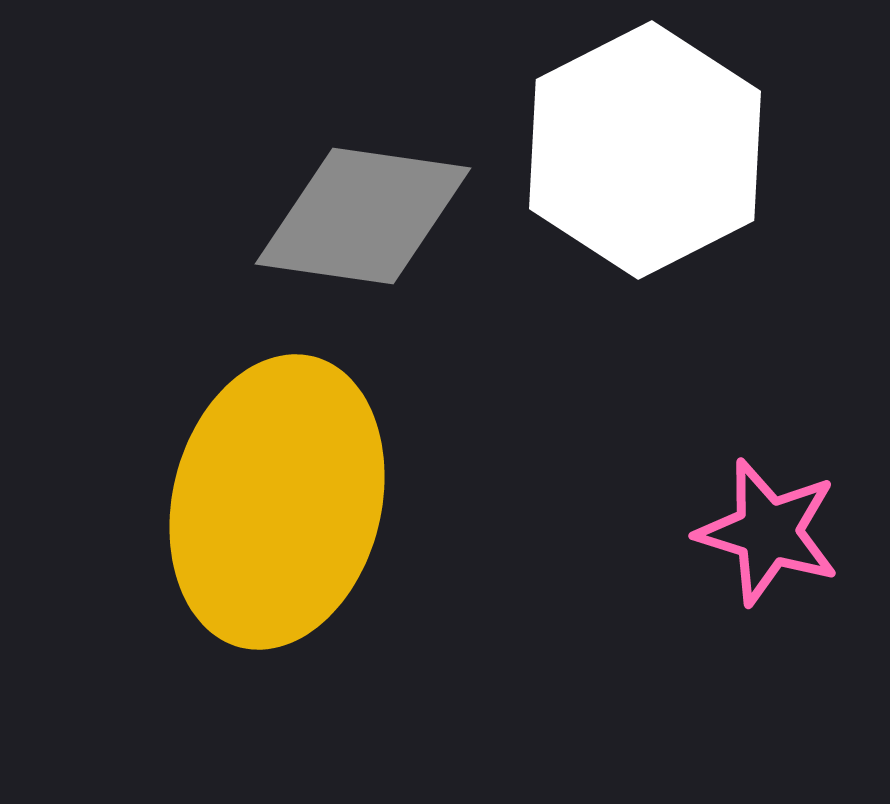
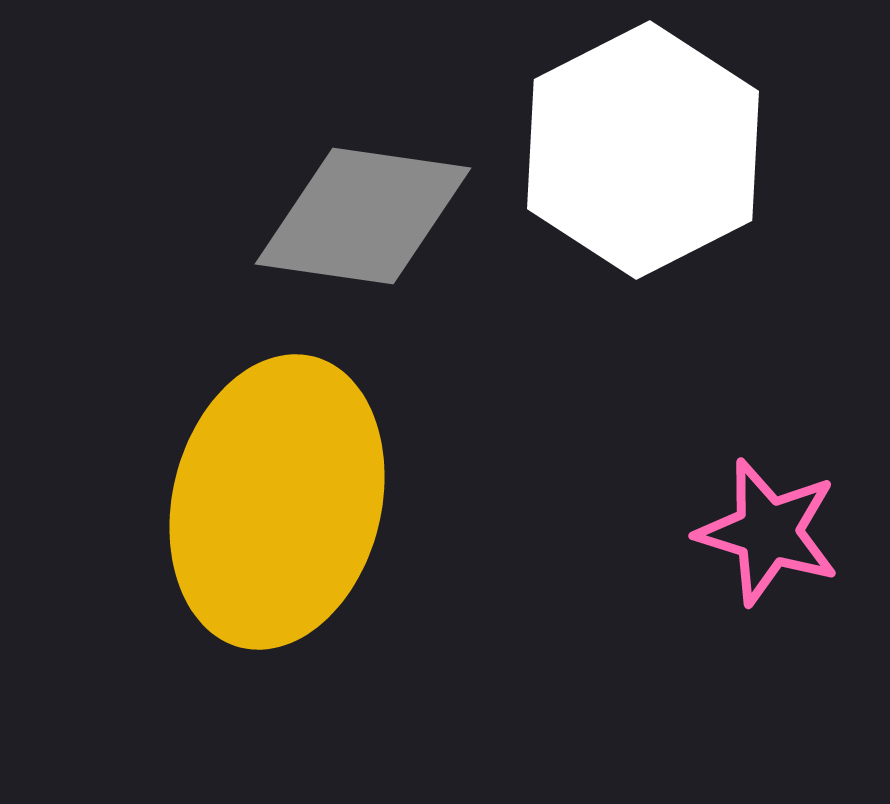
white hexagon: moved 2 px left
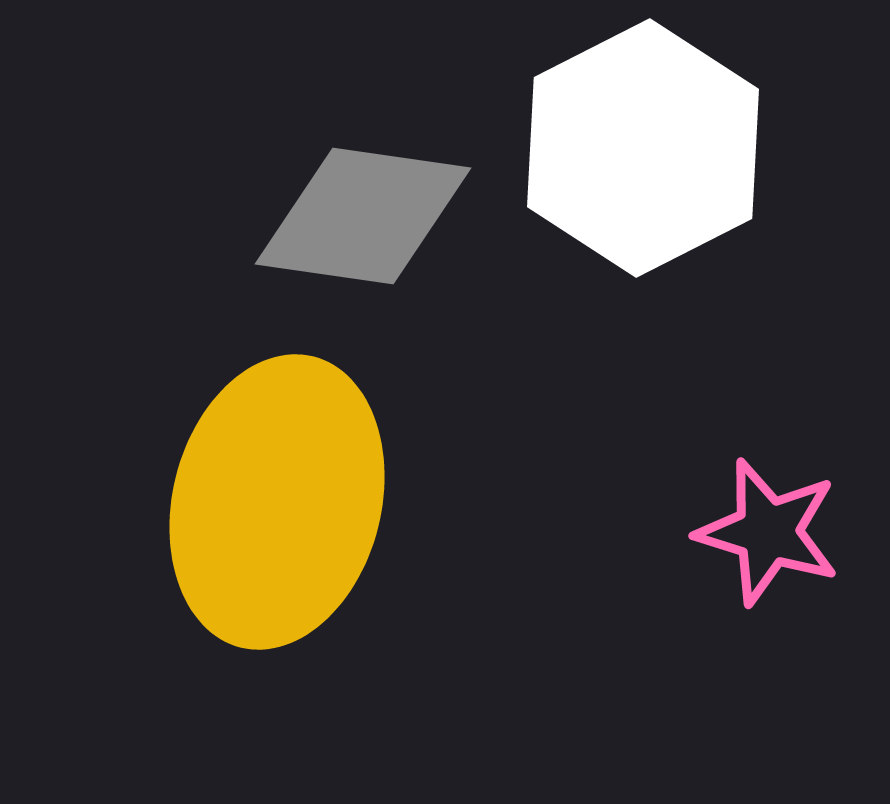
white hexagon: moved 2 px up
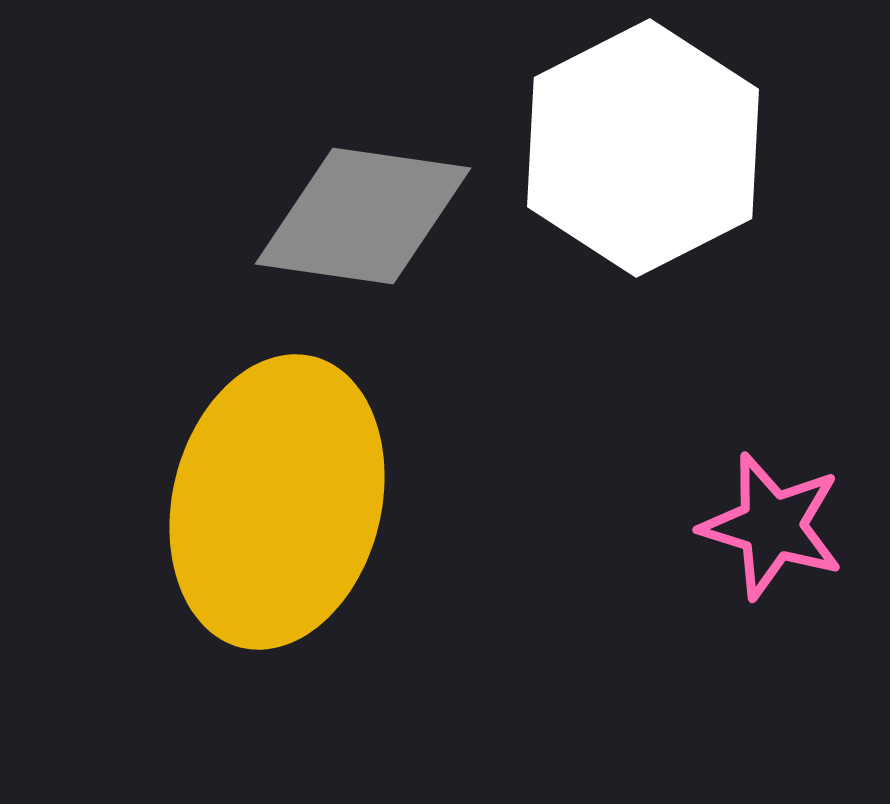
pink star: moved 4 px right, 6 px up
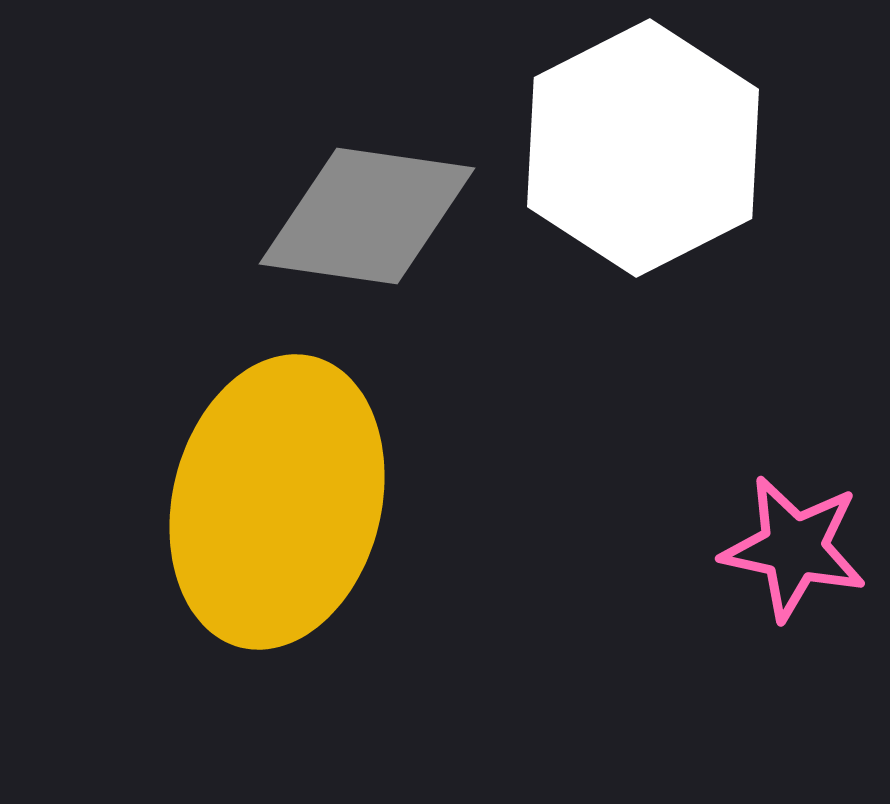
gray diamond: moved 4 px right
pink star: moved 22 px right, 22 px down; rotated 5 degrees counterclockwise
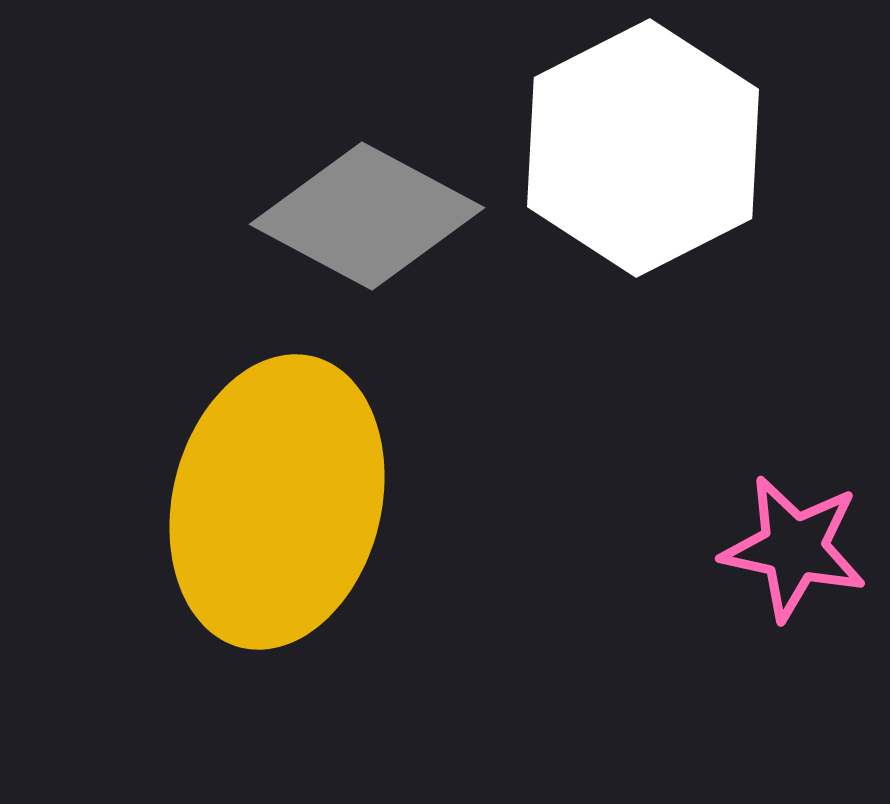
gray diamond: rotated 20 degrees clockwise
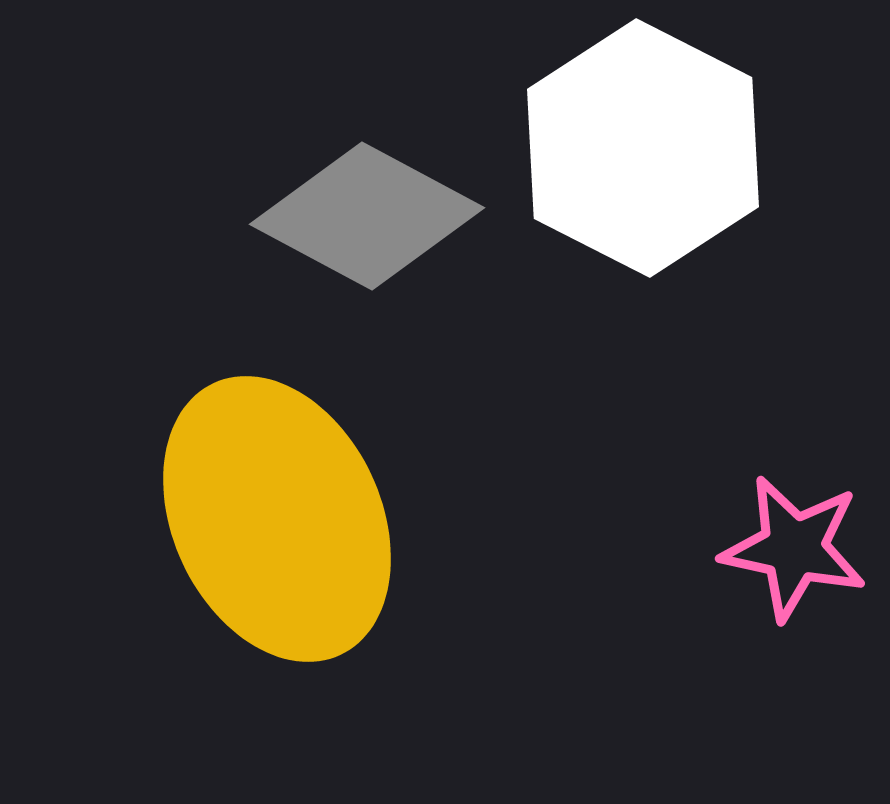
white hexagon: rotated 6 degrees counterclockwise
yellow ellipse: moved 17 px down; rotated 39 degrees counterclockwise
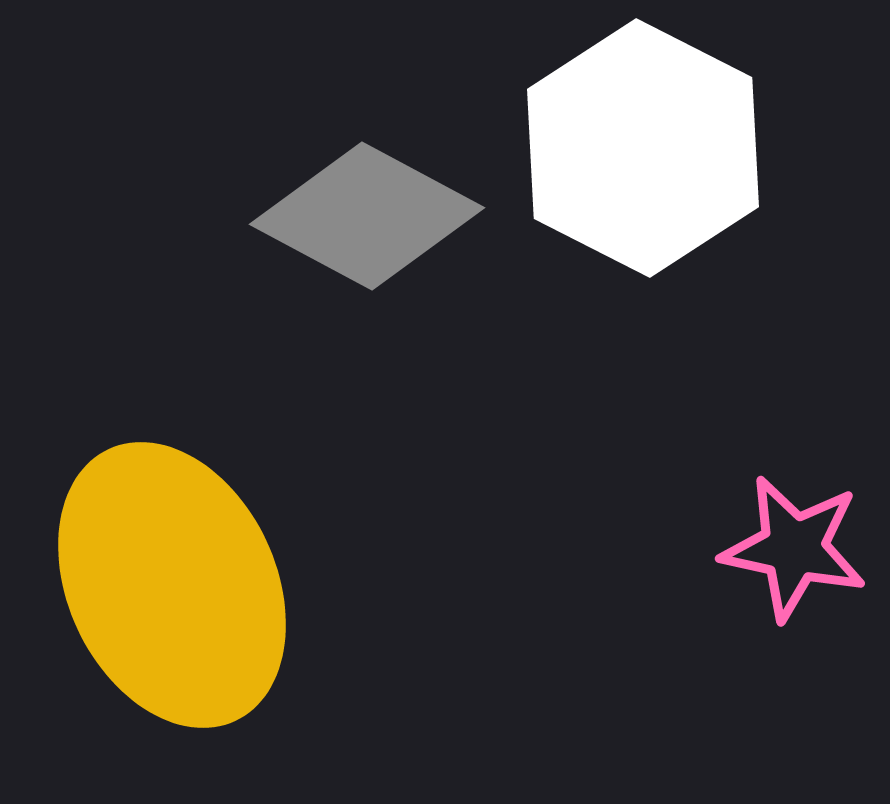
yellow ellipse: moved 105 px left, 66 px down
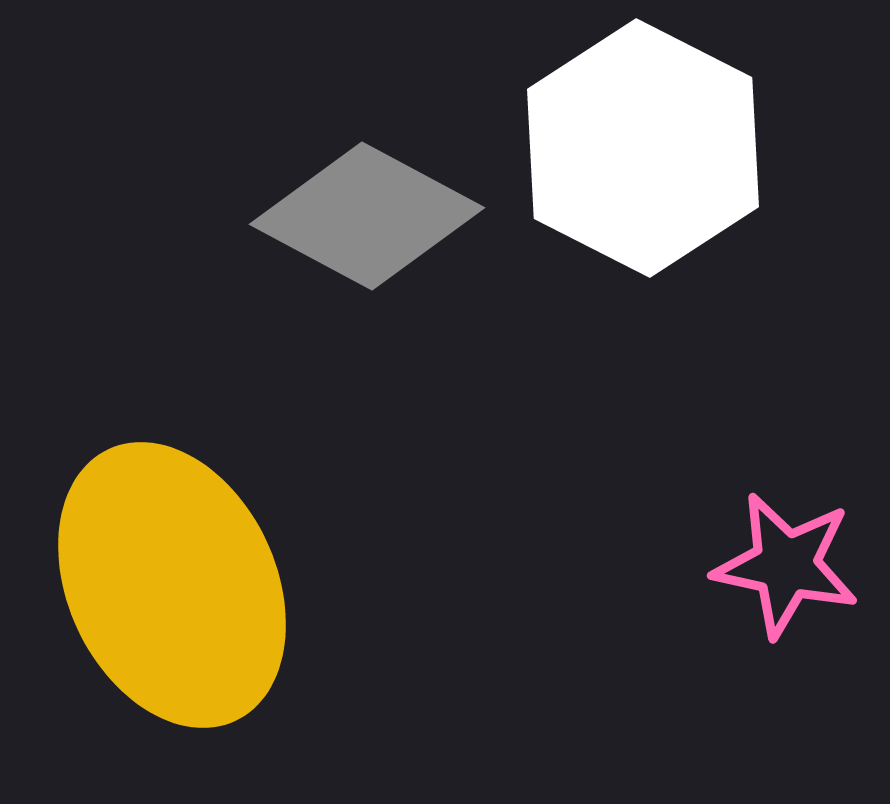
pink star: moved 8 px left, 17 px down
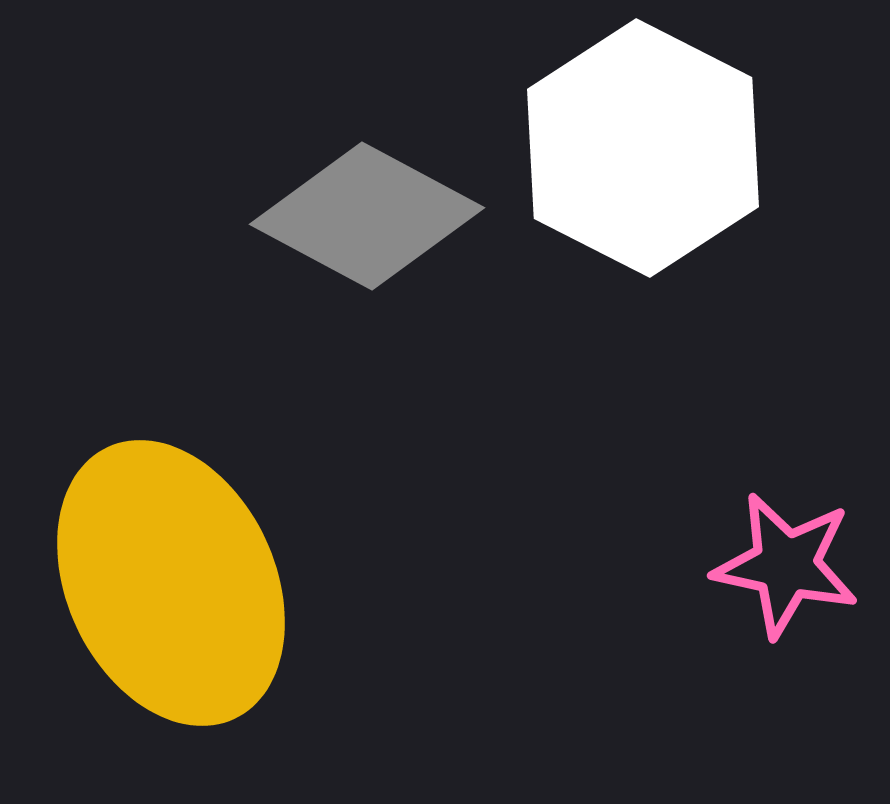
yellow ellipse: moved 1 px left, 2 px up
